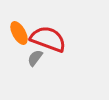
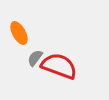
red semicircle: moved 11 px right, 27 px down
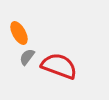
gray semicircle: moved 8 px left, 1 px up
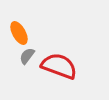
gray semicircle: moved 1 px up
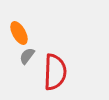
red semicircle: moved 4 px left, 6 px down; rotated 72 degrees clockwise
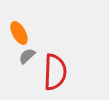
gray semicircle: rotated 12 degrees clockwise
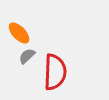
orange ellipse: rotated 15 degrees counterclockwise
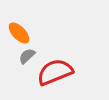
red semicircle: rotated 114 degrees counterclockwise
